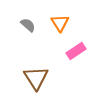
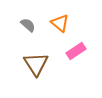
orange triangle: rotated 18 degrees counterclockwise
brown triangle: moved 14 px up
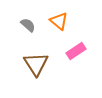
orange triangle: moved 1 px left, 2 px up
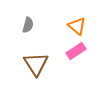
orange triangle: moved 18 px right, 5 px down
gray semicircle: rotated 63 degrees clockwise
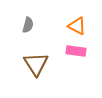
orange triangle: rotated 12 degrees counterclockwise
pink rectangle: rotated 42 degrees clockwise
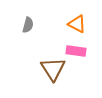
orange triangle: moved 2 px up
brown triangle: moved 17 px right, 5 px down
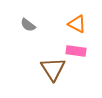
gray semicircle: rotated 112 degrees clockwise
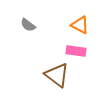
orange triangle: moved 3 px right, 1 px down
brown triangle: moved 4 px right, 6 px down; rotated 20 degrees counterclockwise
